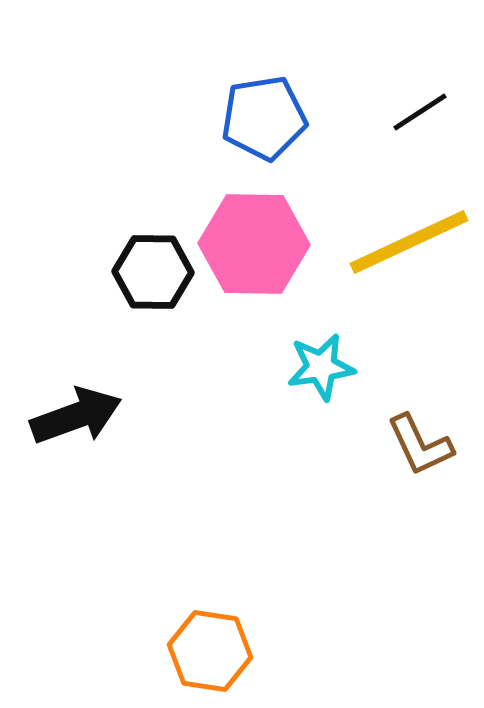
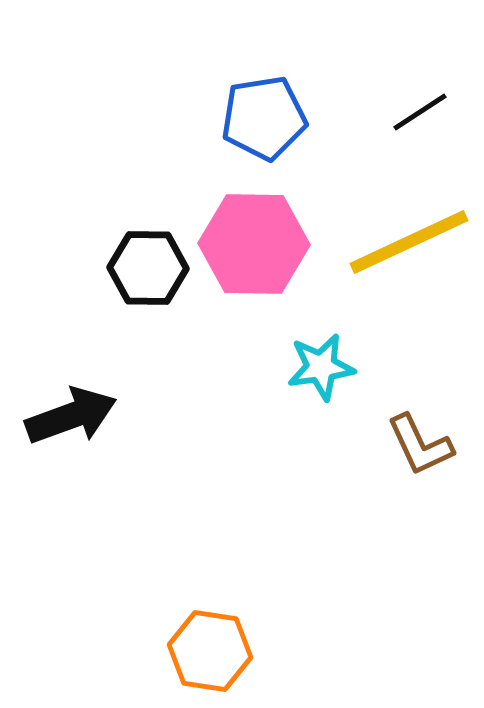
black hexagon: moved 5 px left, 4 px up
black arrow: moved 5 px left
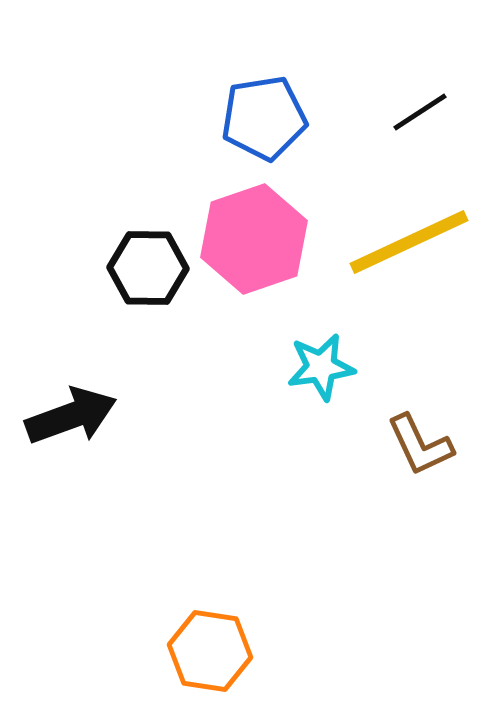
pink hexagon: moved 5 px up; rotated 20 degrees counterclockwise
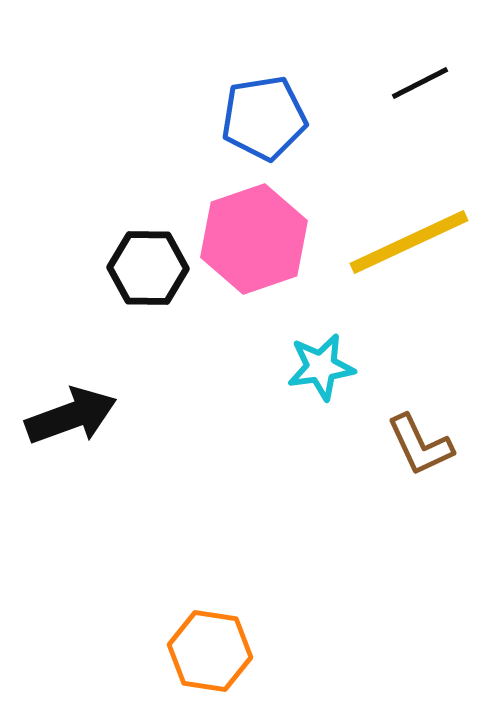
black line: moved 29 px up; rotated 6 degrees clockwise
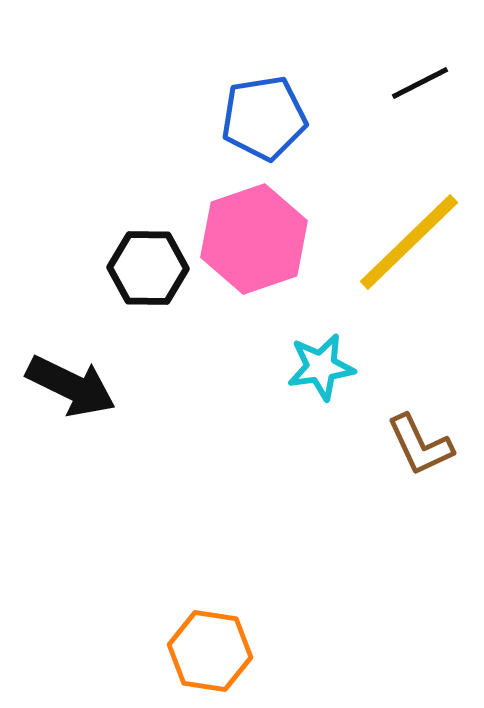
yellow line: rotated 19 degrees counterclockwise
black arrow: moved 30 px up; rotated 46 degrees clockwise
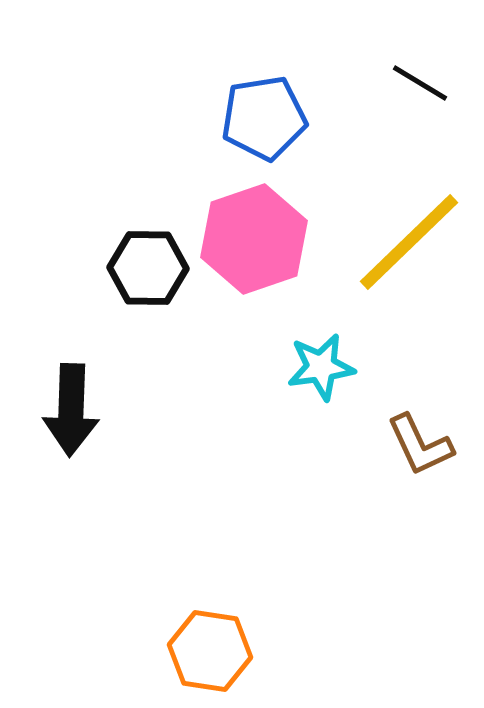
black line: rotated 58 degrees clockwise
black arrow: moved 24 px down; rotated 66 degrees clockwise
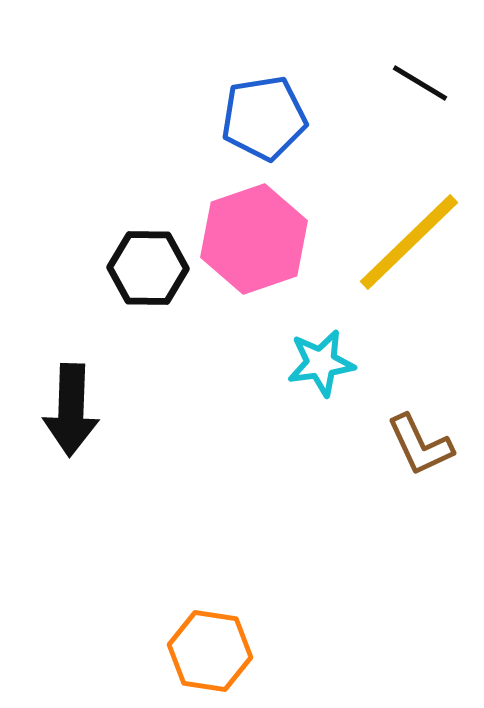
cyan star: moved 4 px up
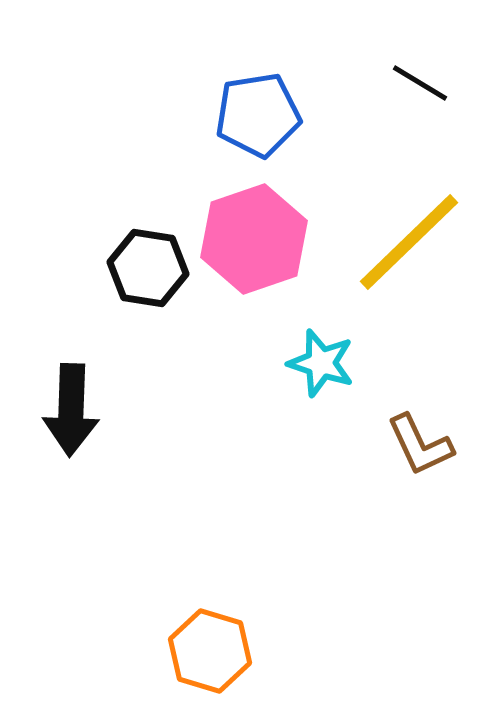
blue pentagon: moved 6 px left, 3 px up
black hexagon: rotated 8 degrees clockwise
cyan star: rotated 26 degrees clockwise
orange hexagon: rotated 8 degrees clockwise
